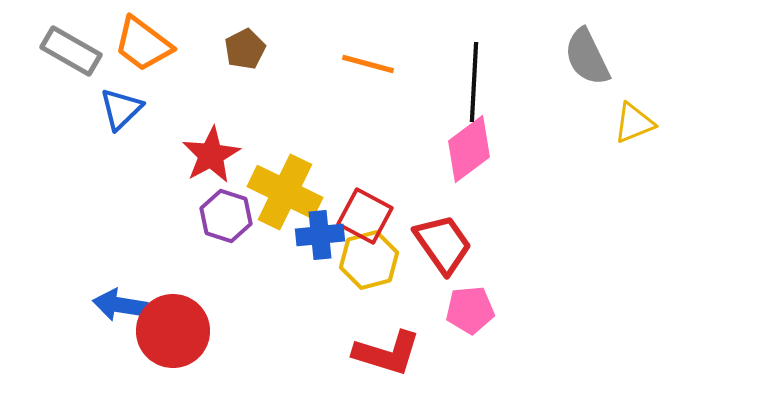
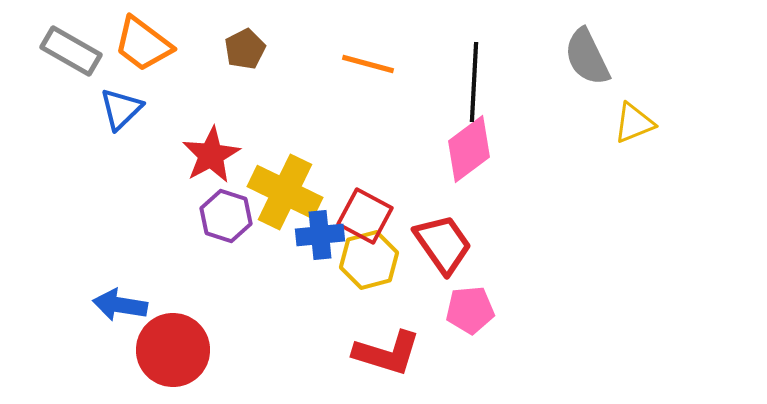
red circle: moved 19 px down
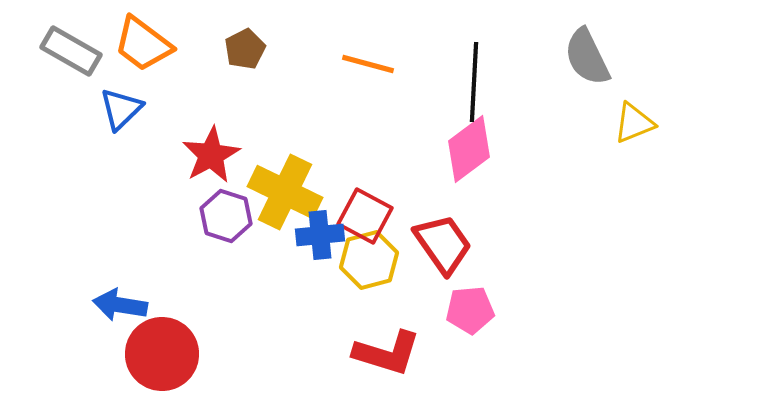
red circle: moved 11 px left, 4 px down
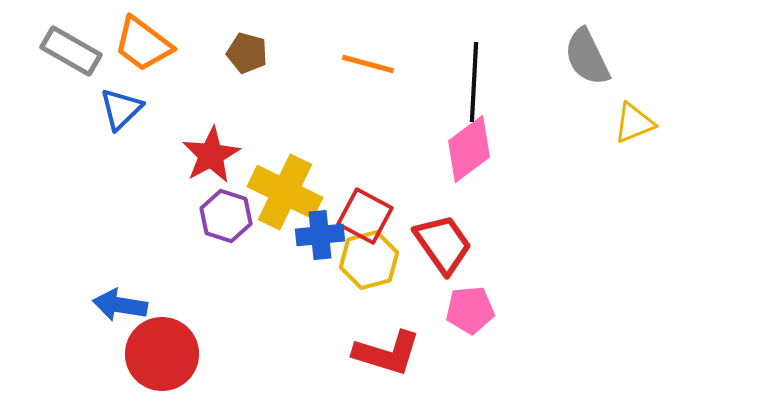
brown pentagon: moved 2 px right, 4 px down; rotated 30 degrees counterclockwise
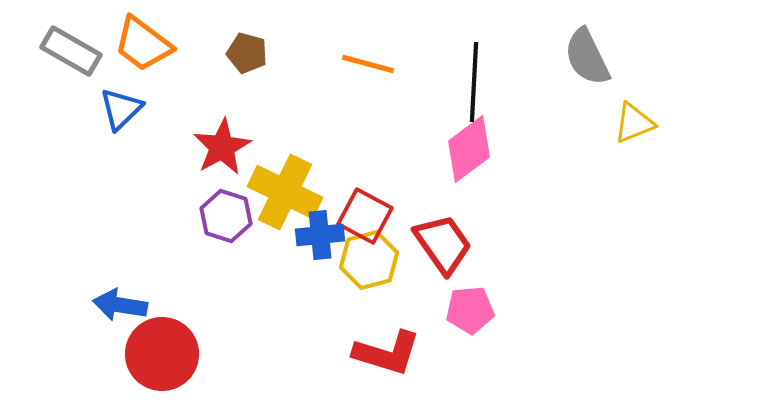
red star: moved 11 px right, 8 px up
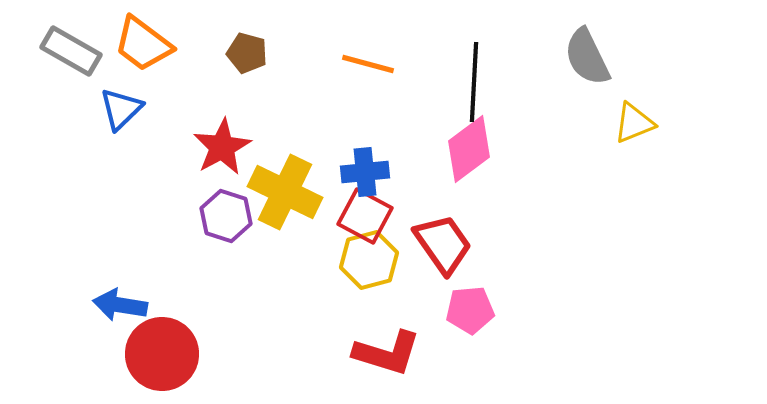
blue cross: moved 45 px right, 63 px up
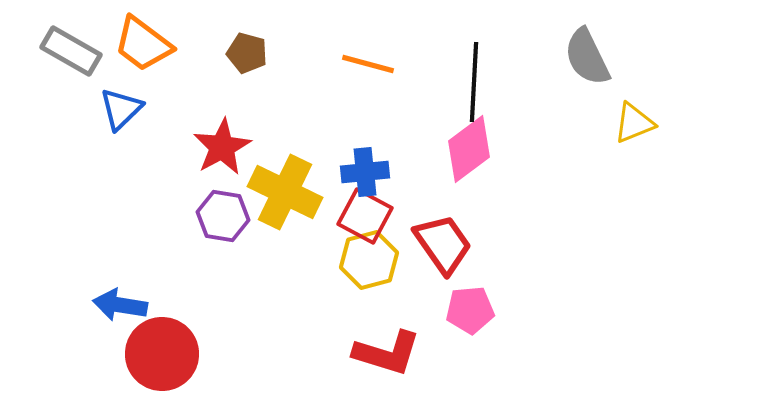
purple hexagon: moved 3 px left; rotated 9 degrees counterclockwise
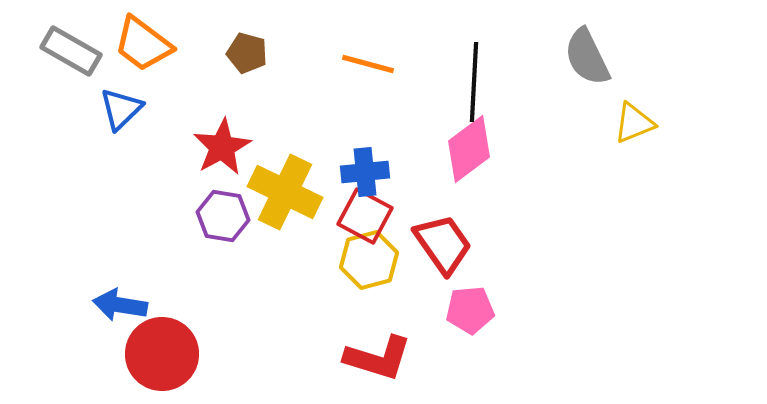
red L-shape: moved 9 px left, 5 px down
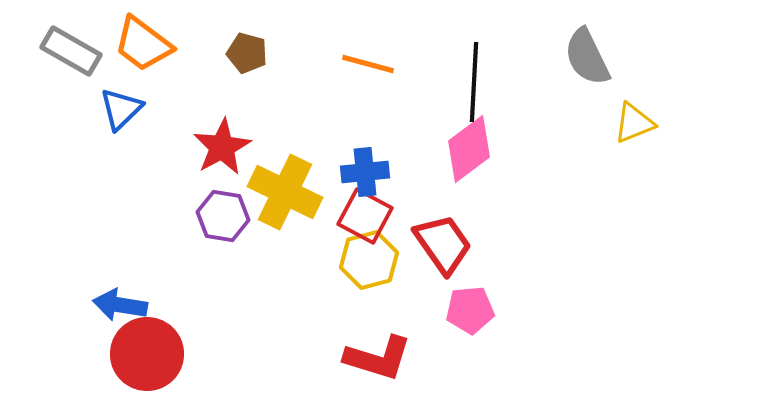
red circle: moved 15 px left
